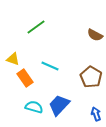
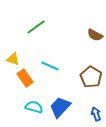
blue trapezoid: moved 1 px right, 2 px down
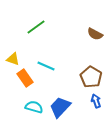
brown semicircle: moved 1 px up
cyan line: moved 4 px left
blue arrow: moved 13 px up
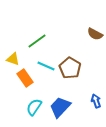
green line: moved 1 px right, 14 px down
brown pentagon: moved 21 px left, 9 px up
cyan semicircle: rotated 72 degrees counterclockwise
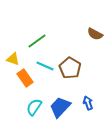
cyan line: moved 1 px left
blue arrow: moved 8 px left, 2 px down
